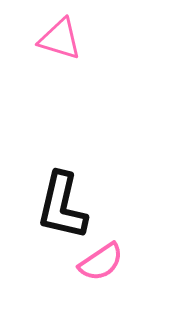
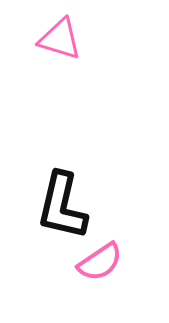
pink semicircle: moved 1 px left
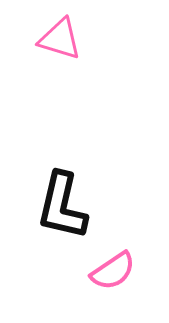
pink semicircle: moved 13 px right, 9 px down
